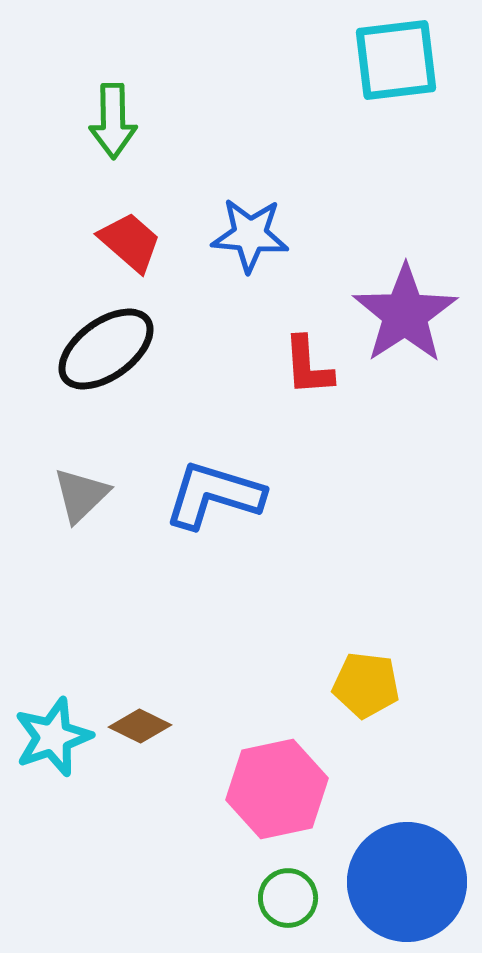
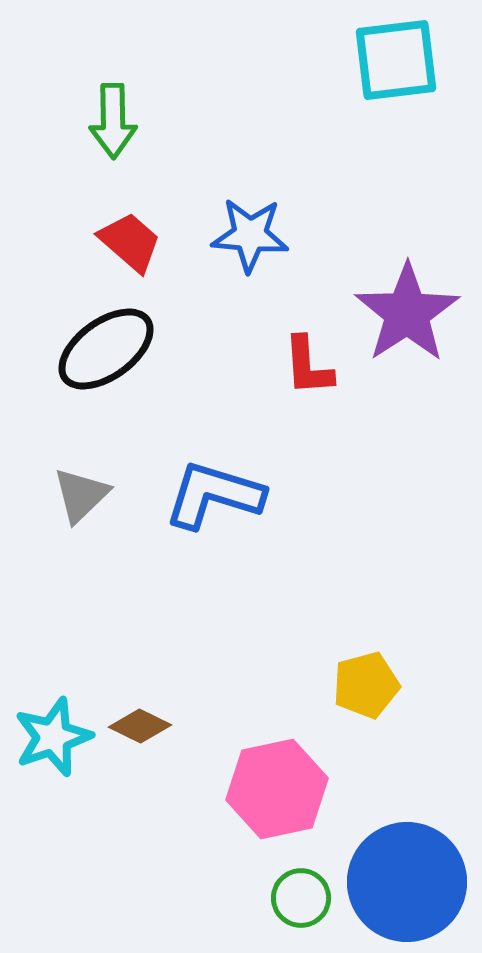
purple star: moved 2 px right, 1 px up
yellow pentagon: rotated 22 degrees counterclockwise
green circle: moved 13 px right
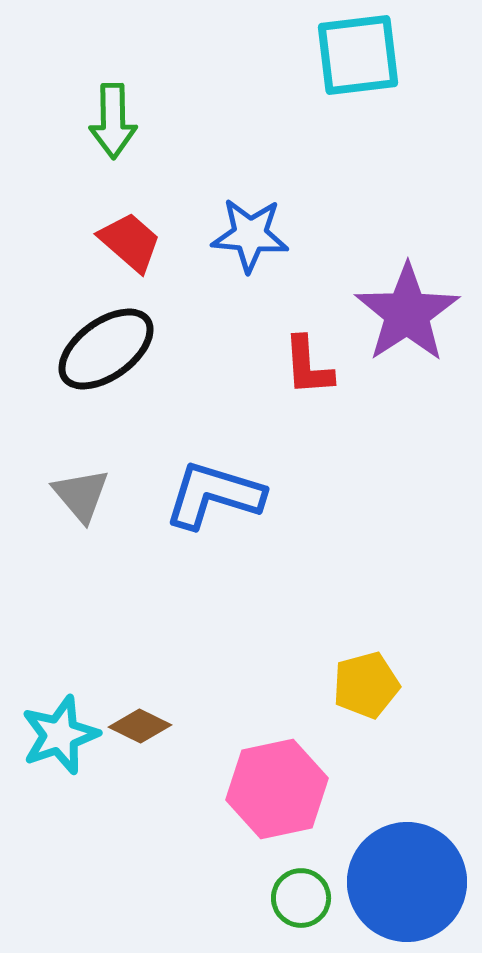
cyan square: moved 38 px left, 5 px up
gray triangle: rotated 26 degrees counterclockwise
cyan star: moved 7 px right, 2 px up
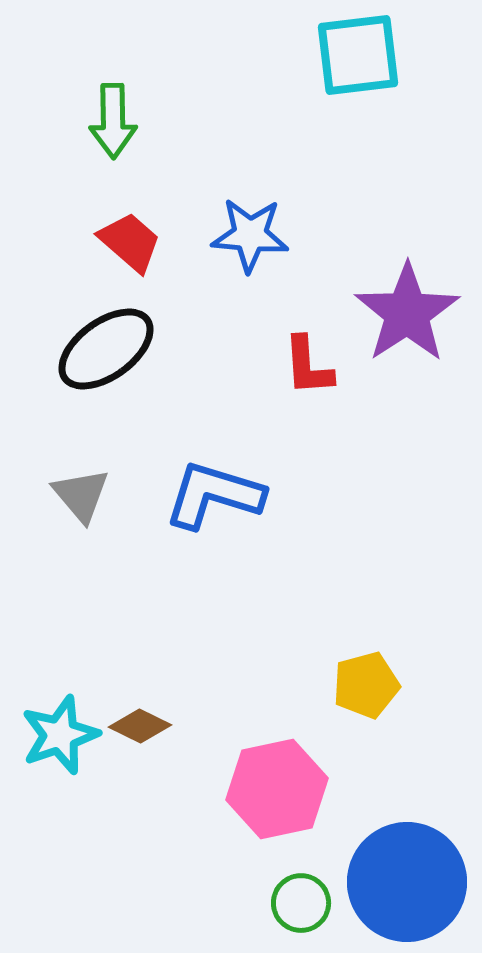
green circle: moved 5 px down
